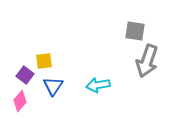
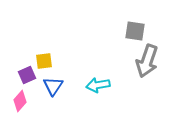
purple square: moved 2 px right; rotated 30 degrees clockwise
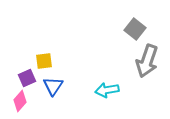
gray square: moved 2 px up; rotated 30 degrees clockwise
purple square: moved 3 px down
cyan arrow: moved 9 px right, 5 px down
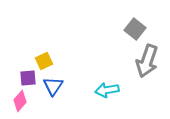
yellow square: rotated 18 degrees counterclockwise
purple square: moved 1 px right; rotated 18 degrees clockwise
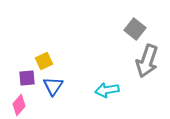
purple square: moved 1 px left
pink diamond: moved 1 px left, 4 px down
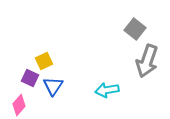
purple square: moved 3 px right; rotated 30 degrees clockwise
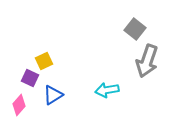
blue triangle: moved 9 px down; rotated 25 degrees clockwise
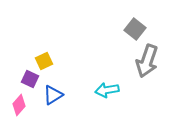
purple square: moved 1 px down
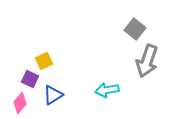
pink diamond: moved 1 px right, 2 px up
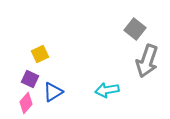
yellow square: moved 4 px left, 7 px up
blue triangle: moved 3 px up
pink diamond: moved 6 px right
